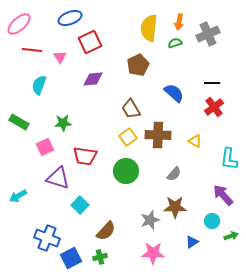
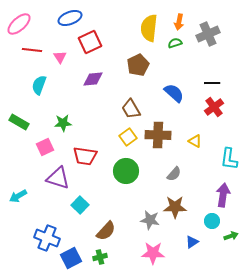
purple arrow: rotated 50 degrees clockwise
gray star: rotated 30 degrees clockwise
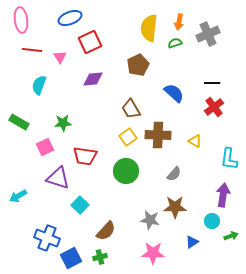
pink ellipse: moved 2 px right, 4 px up; rotated 55 degrees counterclockwise
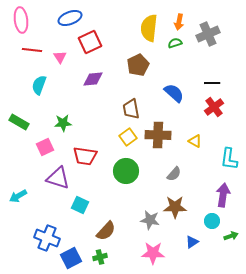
brown trapezoid: rotated 20 degrees clockwise
cyan square: rotated 18 degrees counterclockwise
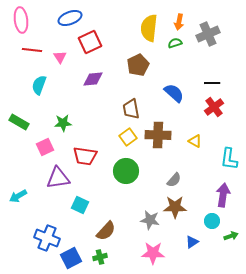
gray semicircle: moved 6 px down
purple triangle: rotated 25 degrees counterclockwise
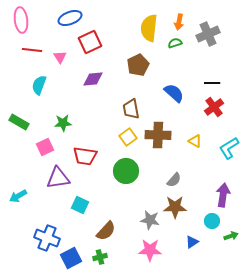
cyan L-shape: moved 11 px up; rotated 50 degrees clockwise
pink star: moved 3 px left, 3 px up
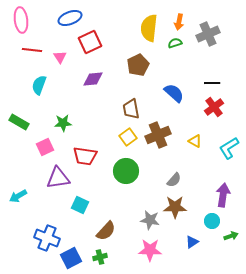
brown cross: rotated 25 degrees counterclockwise
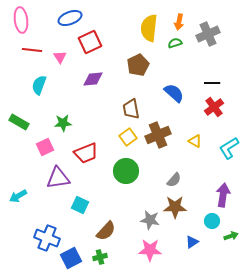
red trapezoid: moved 1 px right, 3 px up; rotated 30 degrees counterclockwise
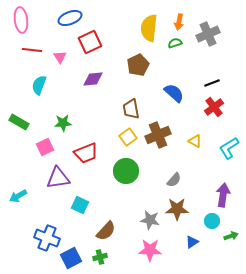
black line: rotated 21 degrees counterclockwise
brown star: moved 2 px right, 2 px down
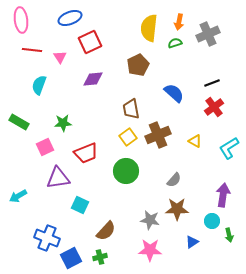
green arrow: moved 2 px left, 1 px up; rotated 96 degrees clockwise
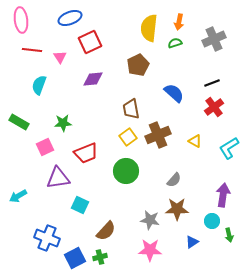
gray cross: moved 6 px right, 5 px down
blue square: moved 4 px right
